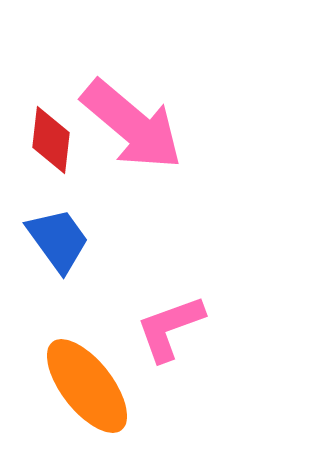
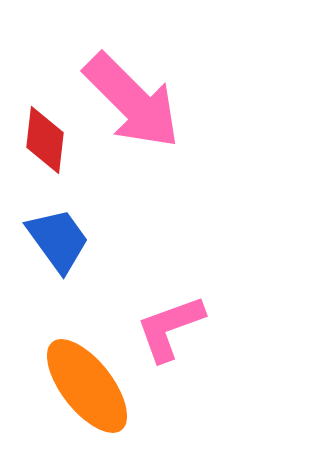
pink arrow: moved 24 px up; rotated 5 degrees clockwise
red diamond: moved 6 px left
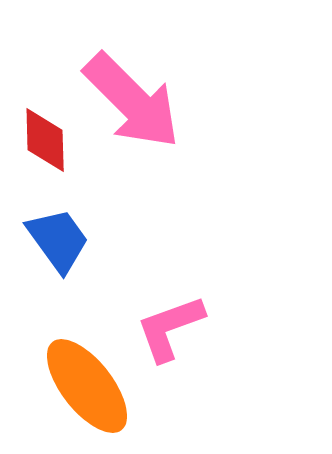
red diamond: rotated 8 degrees counterclockwise
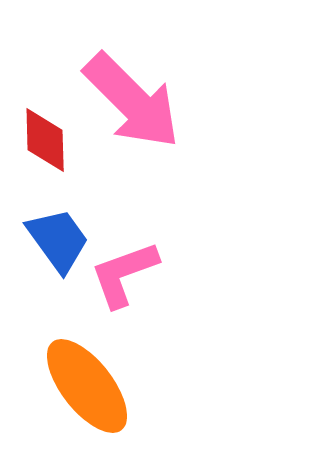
pink L-shape: moved 46 px left, 54 px up
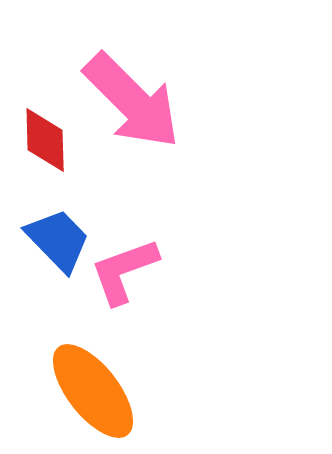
blue trapezoid: rotated 8 degrees counterclockwise
pink L-shape: moved 3 px up
orange ellipse: moved 6 px right, 5 px down
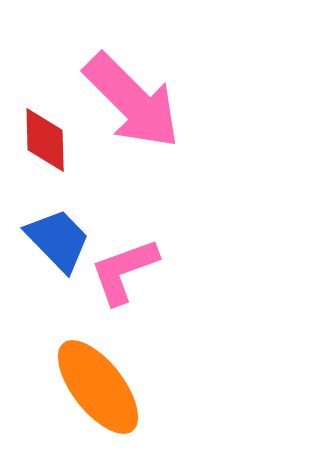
orange ellipse: moved 5 px right, 4 px up
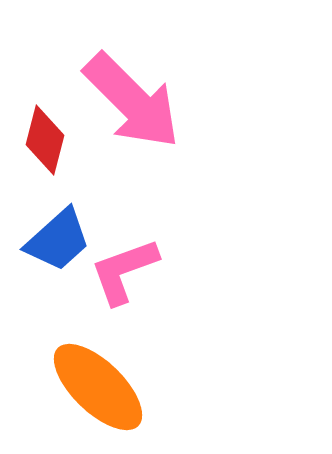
red diamond: rotated 16 degrees clockwise
blue trapezoid: rotated 92 degrees clockwise
orange ellipse: rotated 8 degrees counterclockwise
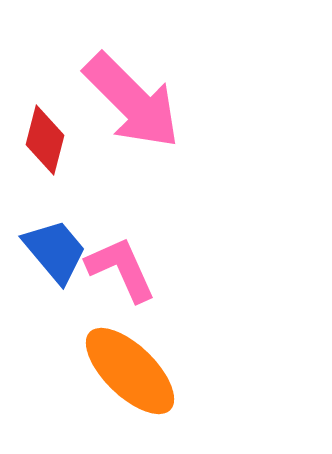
blue trapezoid: moved 3 px left, 11 px down; rotated 88 degrees counterclockwise
pink L-shape: moved 3 px left, 2 px up; rotated 86 degrees clockwise
orange ellipse: moved 32 px right, 16 px up
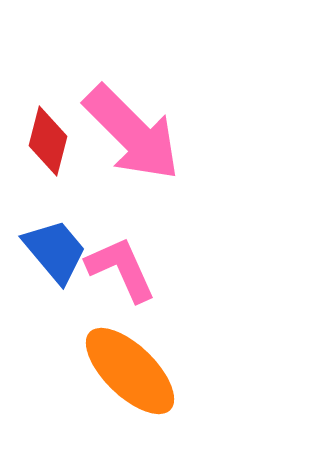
pink arrow: moved 32 px down
red diamond: moved 3 px right, 1 px down
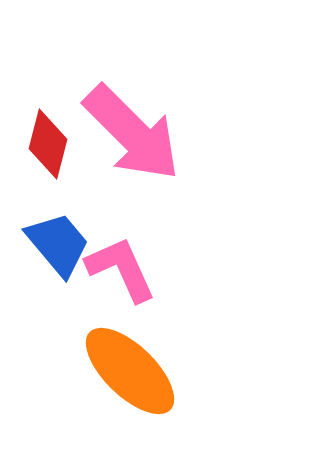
red diamond: moved 3 px down
blue trapezoid: moved 3 px right, 7 px up
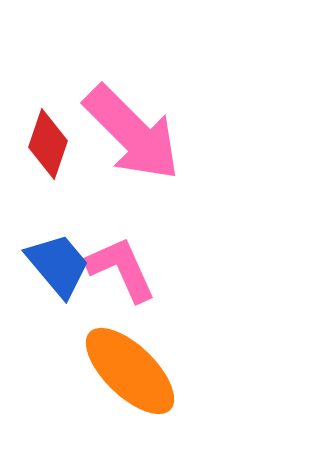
red diamond: rotated 4 degrees clockwise
blue trapezoid: moved 21 px down
